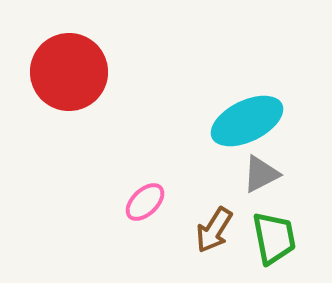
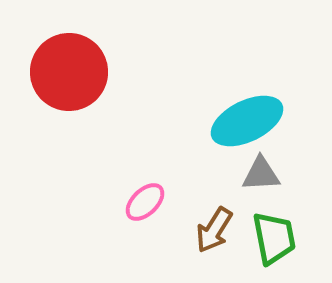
gray triangle: rotated 24 degrees clockwise
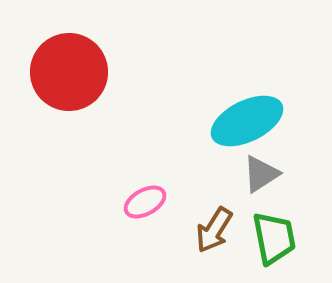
gray triangle: rotated 30 degrees counterclockwise
pink ellipse: rotated 15 degrees clockwise
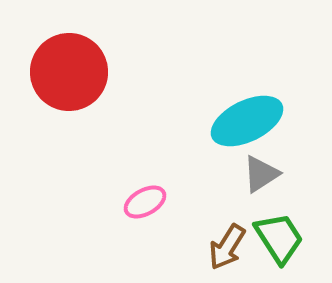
brown arrow: moved 13 px right, 17 px down
green trapezoid: moved 5 px right; rotated 22 degrees counterclockwise
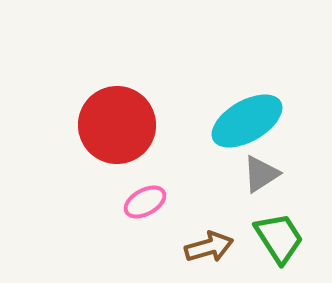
red circle: moved 48 px right, 53 px down
cyan ellipse: rotated 4 degrees counterclockwise
brown arrow: moved 18 px left; rotated 138 degrees counterclockwise
